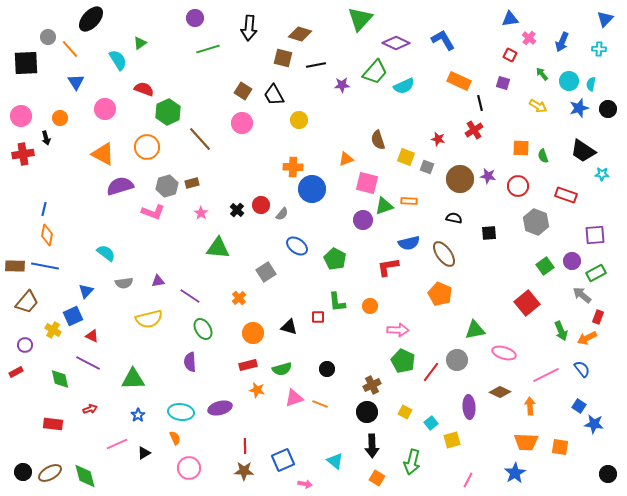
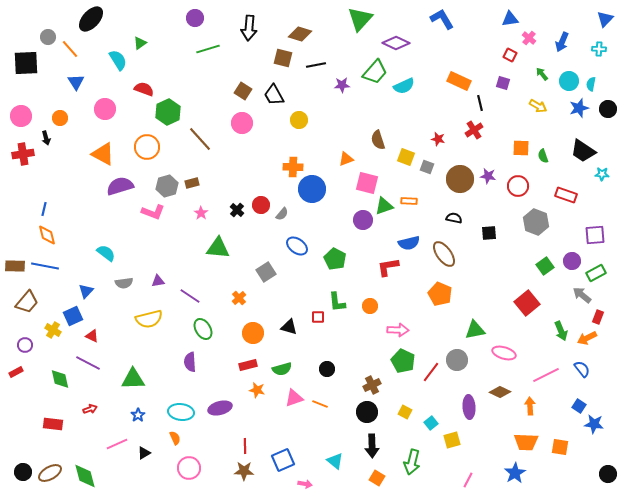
blue L-shape at (443, 40): moved 1 px left, 21 px up
orange diamond at (47, 235): rotated 25 degrees counterclockwise
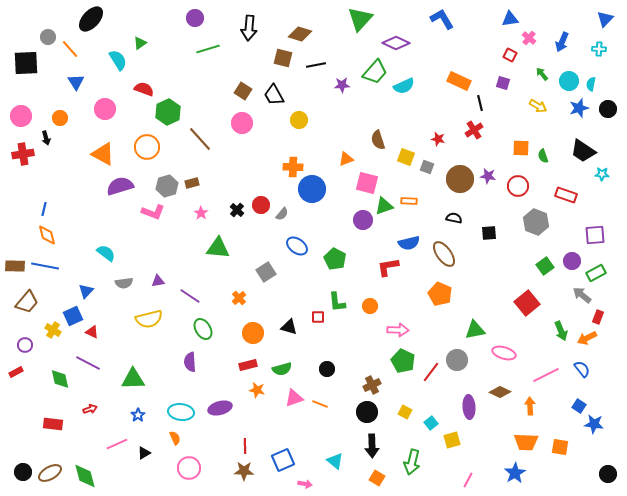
red triangle at (92, 336): moved 4 px up
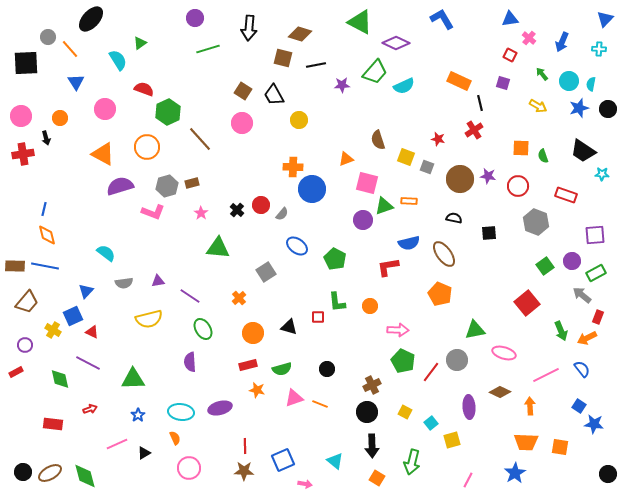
green triangle at (360, 19): moved 3 px down; rotated 44 degrees counterclockwise
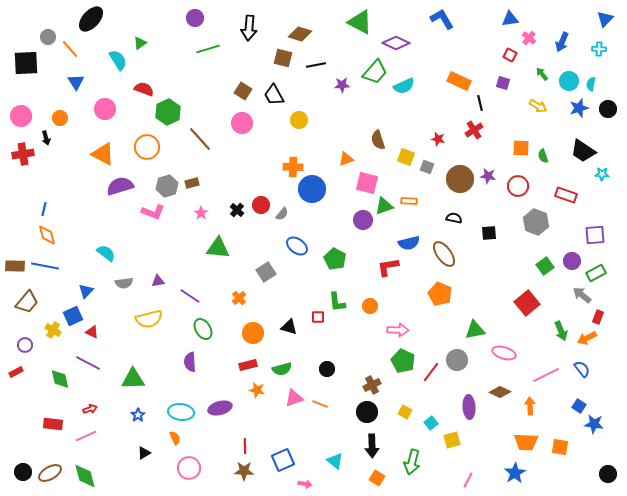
pink line at (117, 444): moved 31 px left, 8 px up
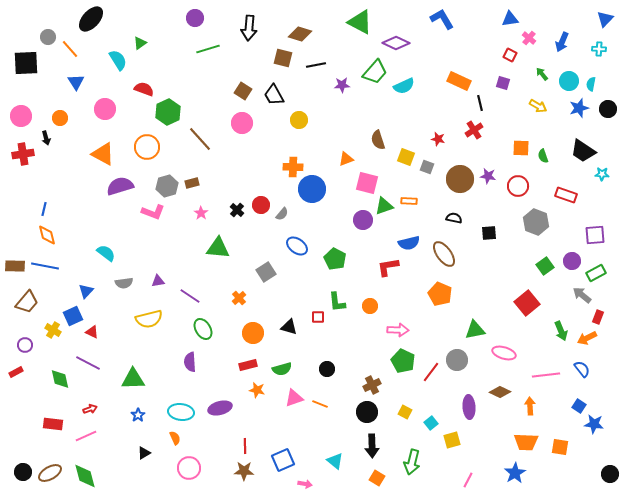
pink line at (546, 375): rotated 20 degrees clockwise
black circle at (608, 474): moved 2 px right
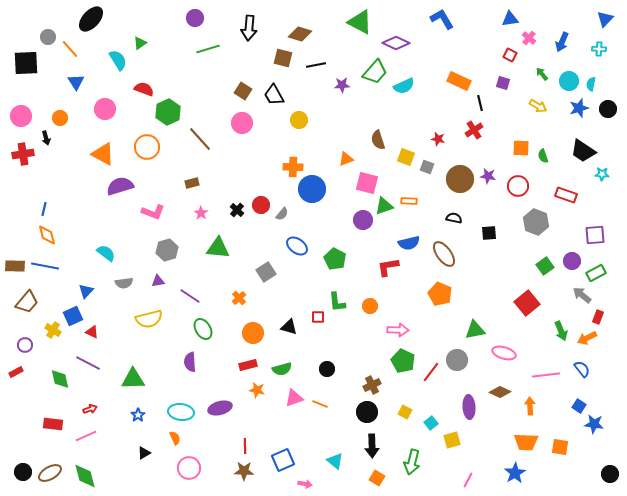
gray hexagon at (167, 186): moved 64 px down
